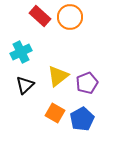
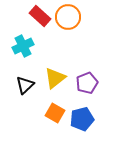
orange circle: moved 2 px left
cyan cross: moved 2 px right, 6 px up
yellow triangle: moved 3 px left, 2 px down
blue pentagon: rotated 15 degrees clockwise
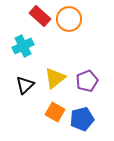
orange circle: moved 1 px right, 2 px down
purple pentagon: moved 2 px up
orange square: moved 1 px up
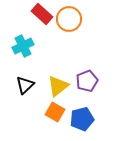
red rectangle: moved 2 px right, 2 px up
yellow triangle: moved 3 px right, 8 px down
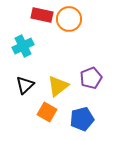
red rectangle: moved 1 px down; rotated 30 degrees counterclockwise
purple pentagon: moved 4 px right, 3 px up
orange square: moved 8 px left
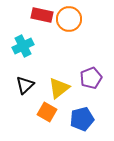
yellow triangle: moved 1 px right, 2 px down
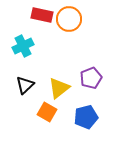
blue pentagon: moved 4 px right, 2 px up
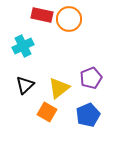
blue pentagon: moved 2 px right, 2 px up; rotated 10 degrees counterclockwise
